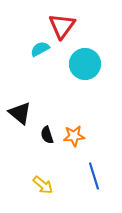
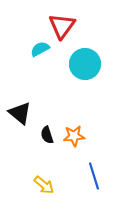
yellow arrow: moved 1 px right
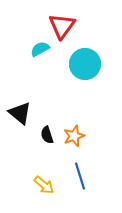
orange star: rotated 15 degrees counterclockwise
blue line: moved 14 px left
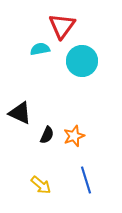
cyan semicircle: rotated 18 degrees clockwise
cyan circle: moved 3 px left, 3 px up
black triangle: rotated 15 degrees counterclockwise
black semicircle: rotated 138 degrees counterclockwise
blue line: moved 6 px right, 4 px down
yellow arrow: moved 3 px left
